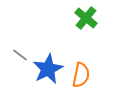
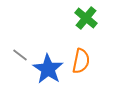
blue star: rotated 12 degrees counterclockwise
orange semicircle: moved 14 px up
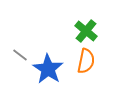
green cross: moved 13 px down
orange semicircle: moved 5 px right
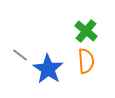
orange semicircle: rotated 15 degrees counterclockwise
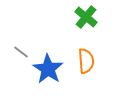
green cross: moved 14 px up
gray line: moved 1 px right, 3 px up
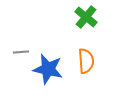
gray line: rotated 42 degrees counterclockwise
blue star: rotated 20 degrees counterclockwise
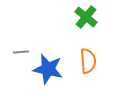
orange semicircle: moved 2 px right
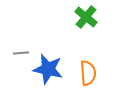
gray line: moved 1 px down
orange semicircle: moved 12 px down
